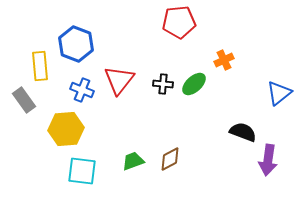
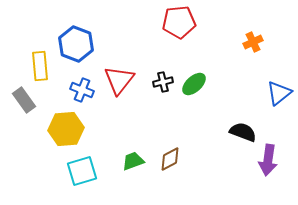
orange cross: moved 29 px right, 18 px up
black cross: moved 2 px up; rotated 18 degrees counterclockwise
cyan square: rotated 24 degrees counterclockwise
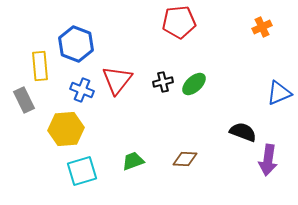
orange cross: moved 9 px right, 15 px up
red triangle: moved 2 px left
blue triangle: rotated 16 degrees clockwise
gray rectangle: rotated 10 degrees clockwise
brown diamond: moved 15 px right; rotated 30 degrees clockwise
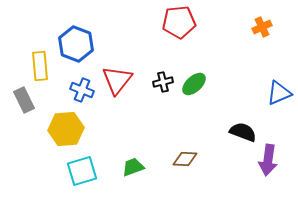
green trapezoid: moved 6 px down
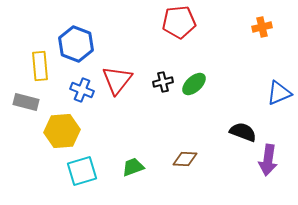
orange cross: rotated 12 degrees clockwise
gray rectangle: moved 2 px right, 2 px down; rotated 50 degrees counterclockwise
yellow hexagon: moved 4 px left, 2 px down
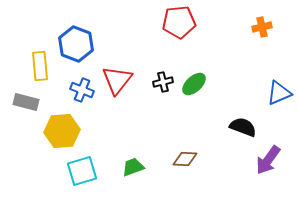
black semicircle: moved 5 px up
purple arrow: rotated 28 degrees clockwise
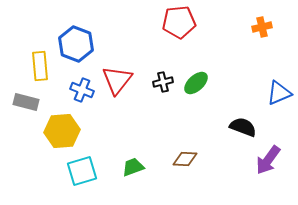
green ellipse: moved 2 px right, 1 px up
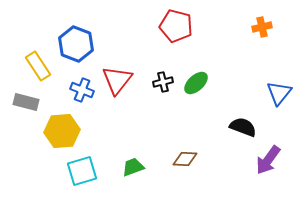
red pentagon: moved 3 px left, 4 px down; rotated 20 degrees clockwise
yellow rectangle: moved 2 px left; rotated 28 degrees counterclockwise
blue triangle: rotated 28 degrees counterclockwise
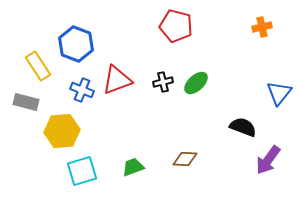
red triangle: rotated 32 degrees clockwise
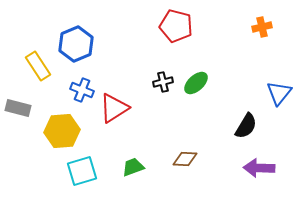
blue hexagon: rotated 16 degrees clockwise
red triangle: moved 3 px left, 28 px down; rotated 12 degrees counterclockwise
gray rectangle: moved 8 px left, 6 px down
black semicircle: moved 3 px right, 1 px up; rotated 100 degrees clockwise
purple arrow: moved 9 px left, 8 px down; rotated 56 degrees clockwise
